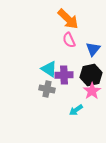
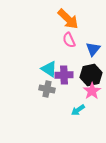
cyan arrow: moved 2 px right
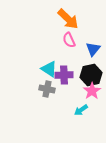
cyan arrow: moved 3 px right
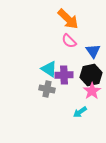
pink semicircle: moved 1 px down; rotated 21 degrees counterclockwise
blue triangle: moved 2 px down; rotated 14 degrees counterclockwise
cyan arrow: moved 1 px left, 2 px down
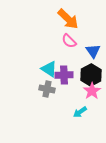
black hexagon: rotated 15 degrees counterclockwise
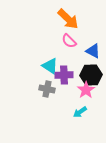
blue triangle: rotated 28 degrees counterclockwise
cyan triangle: moved 1 px right, 3 px up
black hexagon: rotated 25 degrees clockwise
pink star: moved 6 px left, 1 px up
